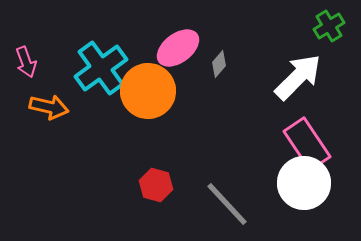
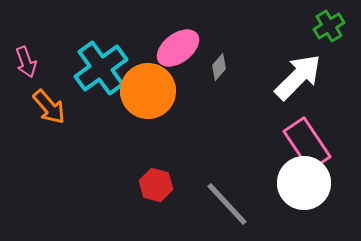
gray diamond: moved 3 px down
orange arrow: rotated 36 degrees clockwise
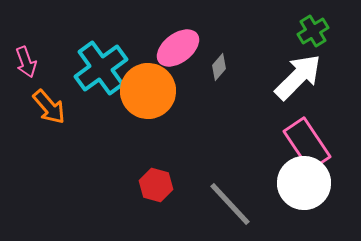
green cross: moved 16 px left, 5 px down
gray line: moved 3 px right
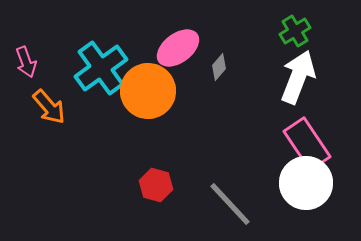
green cross: moved 18 px left
white arrow: rotated 24 degrees counterclockwise
white circle: moved 2 px right
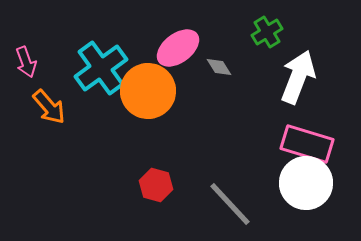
green cross: moved 28 px left, 1 px down
gray diamond: rotated 72 degrees counterclockwise
pink rectangle: rotated 39 degrees counterclockwise
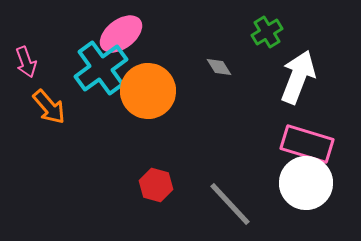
pink ellipse: moved 57 px left, 14 px up
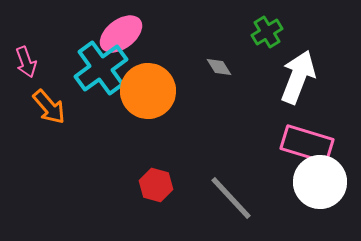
white circle: moved 14 px right, 1 px up
gray line: moved 1 px right, 6 px up
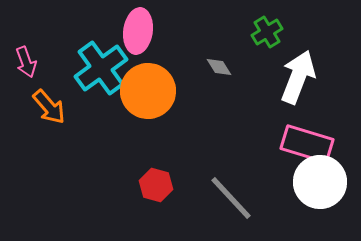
pink ellipse: moved 17 px right, 3 px up; rotated 45 degrees counterclockwise
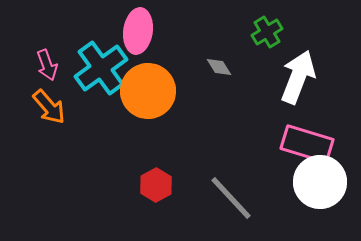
pink arrow: moved 21 px right, 3 px down
red hexagon: rotated 16 degrees clockwise
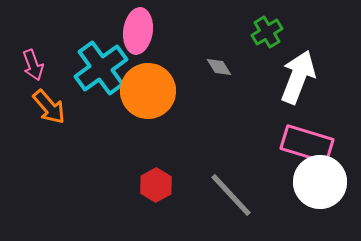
pink arrow: moved 14 px left
gray line: moved 3 px up
